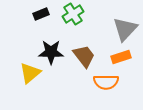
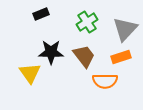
green cross: moved 14 px right, 8 px down
yellow triangle: rotated 25 degrees counterclockwise
orange semicircle: moved 1 px left, 1 px up
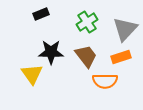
brown trapezoid: moved 2 px right
yellow triangle: moved 2 px right, 1 px down
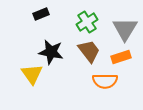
gray triangle: rotated 12 degrees counterclockwise
black star: rotated 10 degrees clockwise
brown trapezoid: moved 3 px right, 5 px up
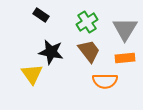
black rectangle: moved 1 px down; rotated 56 degrees clockwise
orange rectangle: moved 4 px right, 1 px down; rotated 12 degrees clockwise
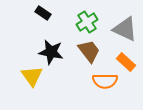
black rectangle: moved 2 px right, 2 px up
gray triangle: rotated 36 degrees counterclockwise
orange rectangle: moved 1 px right, 4 px down; rotated 48 degrees clockwise
yellow triangle: moved 2 px down
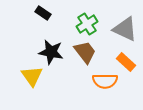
green cross: moved 2 px down
brown trapezoid: moved 4 px left, 1 px down
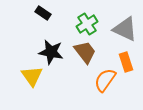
orange rectangle: rotated 30 degrees clockwise
orange semicircle: moved 1 px up; rotated 125 degrees clockwise
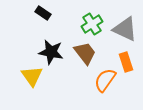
green cross: moved 5 px right
brown trapezoid: moved 1 px down
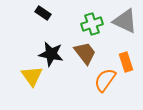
green cross: rotated 15 degrees clockwise
gray triangle: moved 8 px up
black star: moved 2 px down
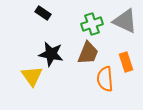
brown trapezoid: moved 3 px right; rotated 60 degrees clockwise
orange semicircle: moved 1 px up; rotated 40 degrees counterclockwise
